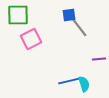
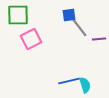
purple line: moved 20 px up
cyan semicircle: moved 1 px right, 1 px down
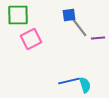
purple line: moved 1 px left, 1 px up
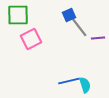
blue square: rotated 16 degrees counterclockwise
